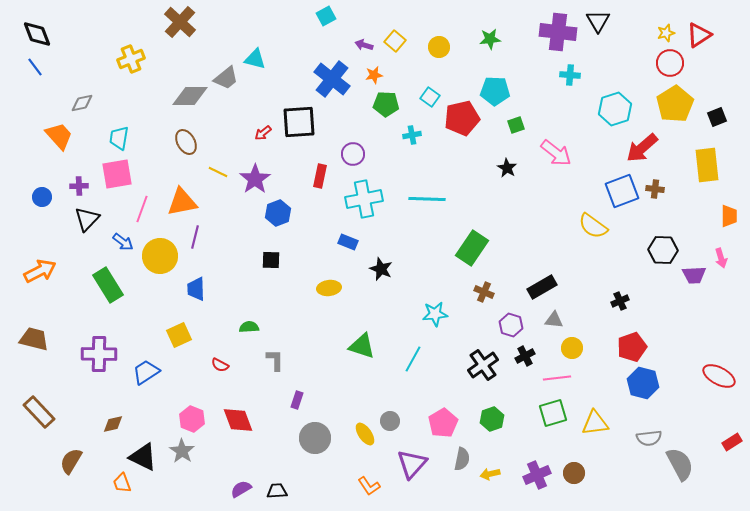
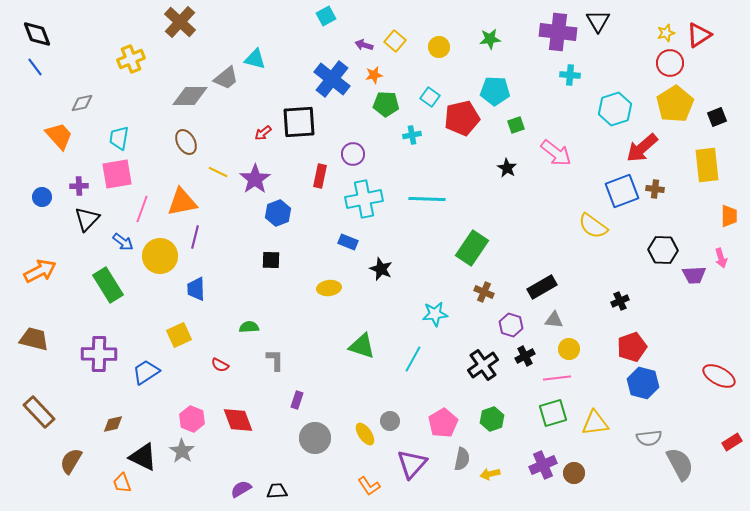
yellow circle at (572, 348): moved 3 px left, 1 px down
purple cross at (537, 475): moved 6 px right, 10 px up
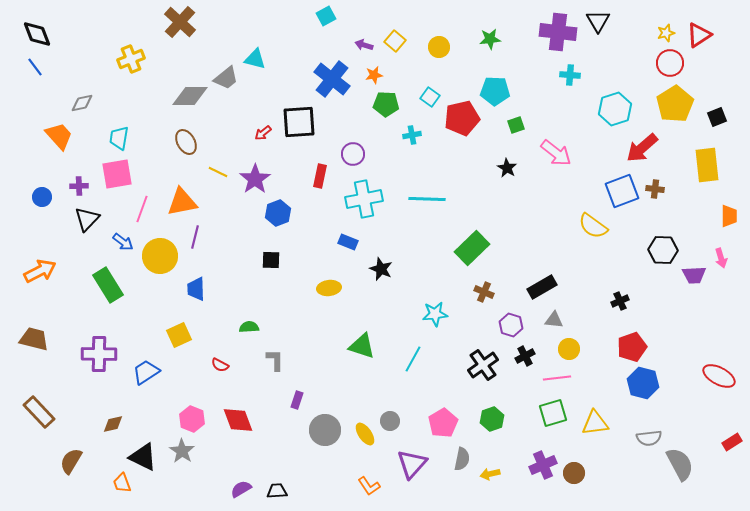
green rectangle at (472, 248): rotated 12 degrees clockwise
gray circle at (315, 438): moved 10 px right, 8 px up
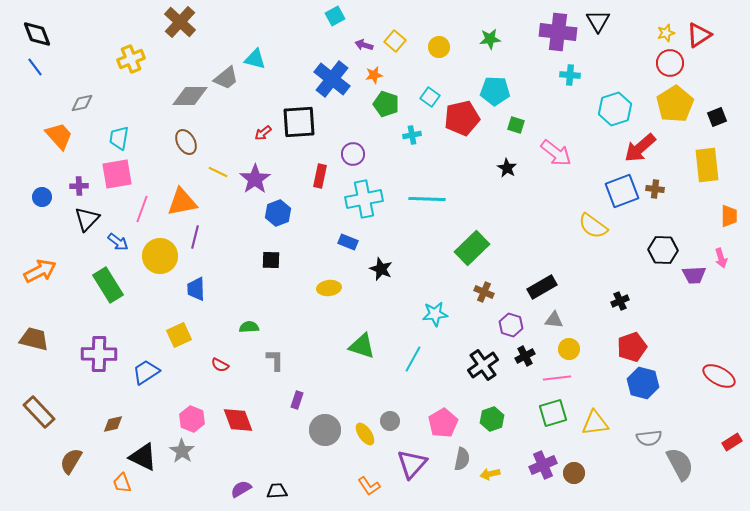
cyan square at (326, 16): moved 9 px right
green pentagon at (386, 104): rotated 15 degrees clockwise
green square at (516, 125): rotated 36 degrees clockwise
red arrow at (642, 148): moved 2 px left
blue arrow at (123, 242): moved 5 px left
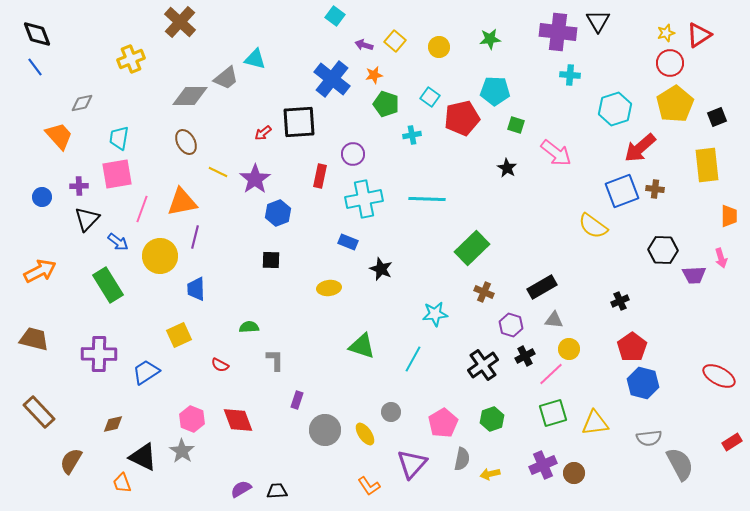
cyan square at (335, 16): rotated 24 degrees counterclockwise
red pentagon at (632, 347): rotated 16 degrees counterclockwise
pink line at (557, 378): moved 6 px left, 4 px up; rotated 36 degrees counterclockwise
gray circle at (390, 421): moved 1 px right, 9 px up
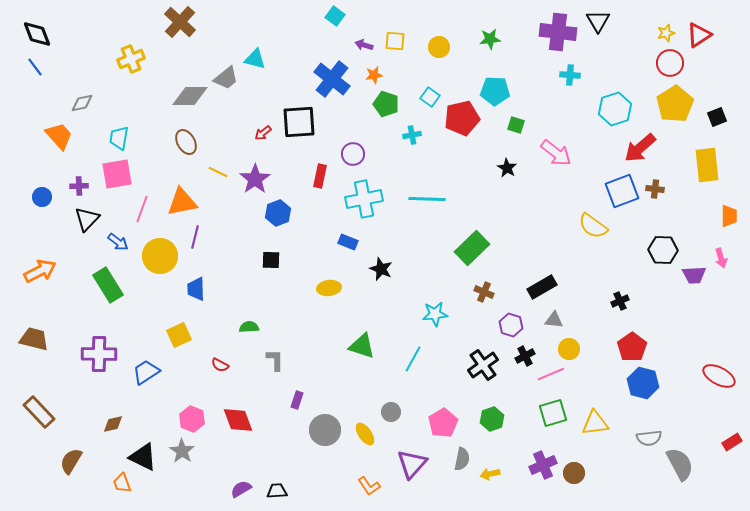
yellow square at (395, 41): rotated 35 degrees counterclockwise
pink line at (551, 374): rotated 20 degrees clockwise
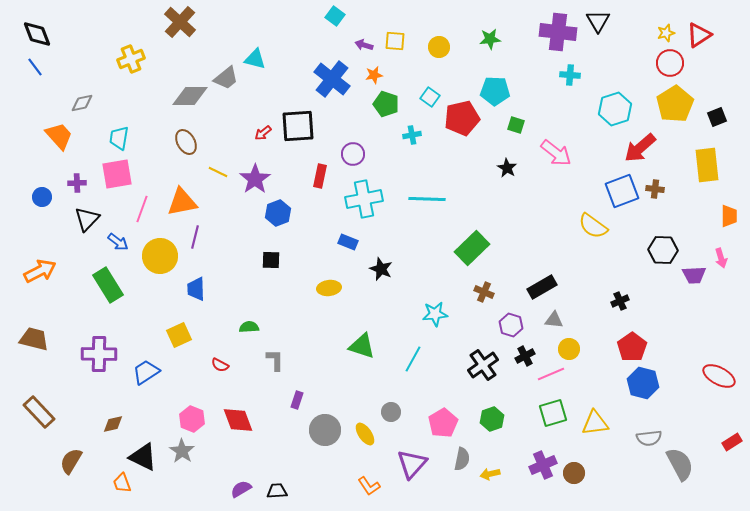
black square at (299, 122): moved 1 px left, 4 px down
purple cross at (79, 186): moved 2 px left, 3 px up
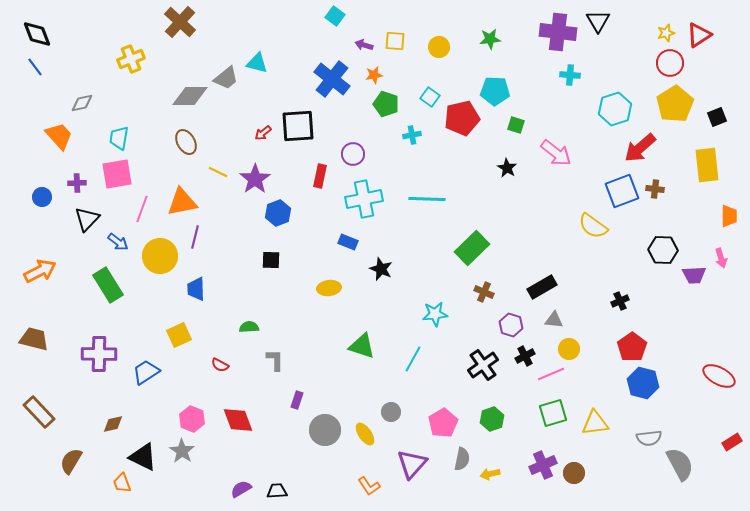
cyan triangle at (255, 59): moved 2 px right, 4 px down
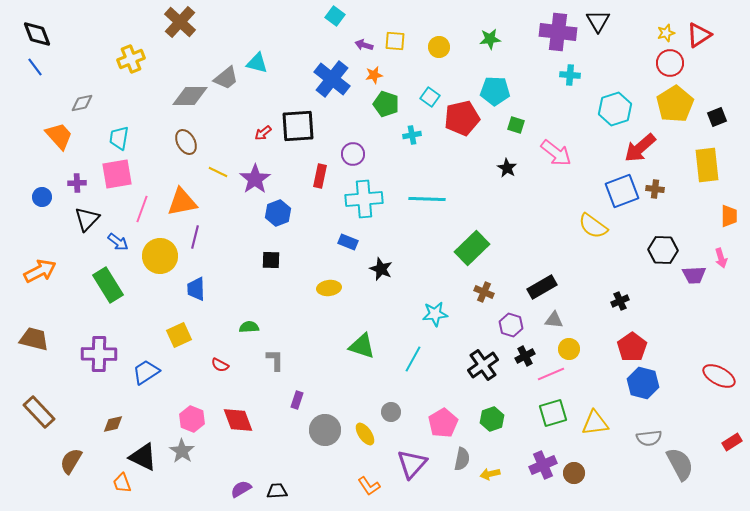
cyan cross at (364, 199): rotated 6 degrees clockwise
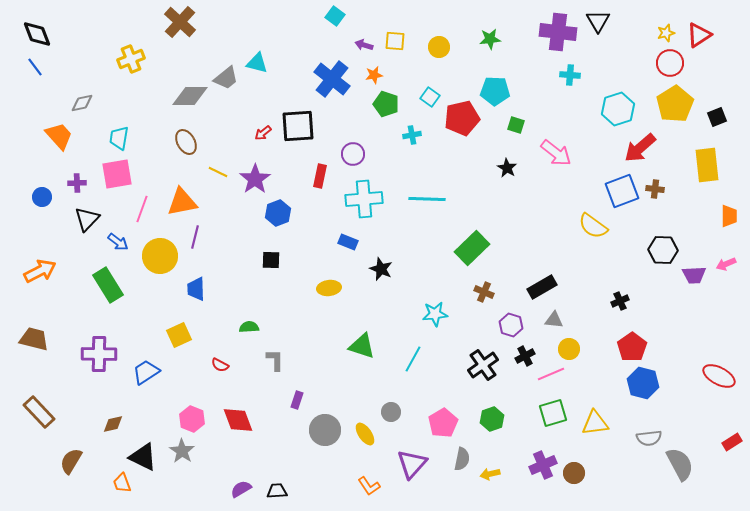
cyan hexagon at (615, 109): moved 3 px right
pink arrow at (721, 258): moved 5 px right, 6 px down; rotated 84 degrees clockwise
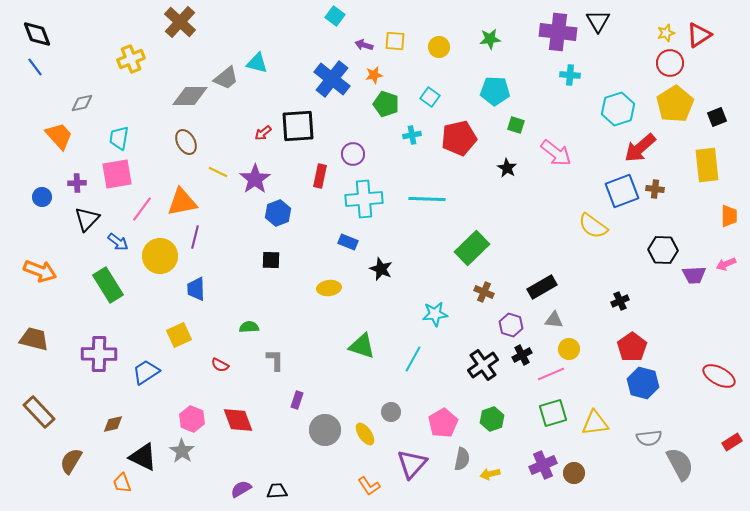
red pentagon at (462, 118): moved 3 px left, 20 px down
pink line at (142, 209): rotated 16 degrees clockwise
orange arrow at (40, 271): rotated 48 degrees clockwise
black cross at (525, 356): moved 3 px left, 1 px up
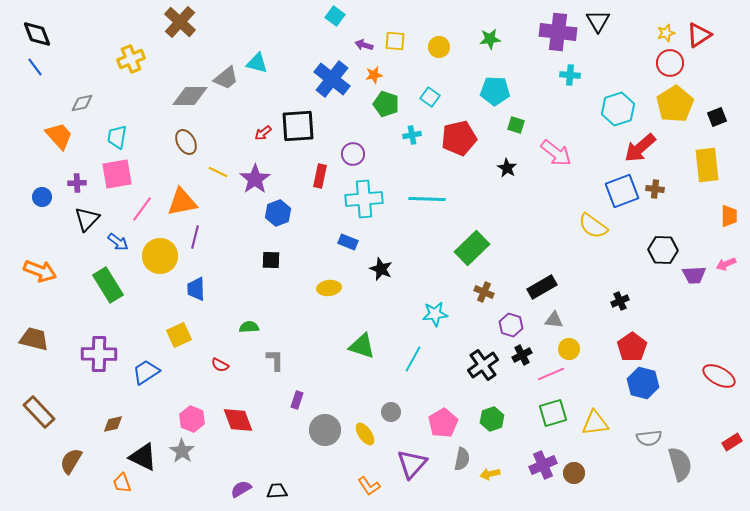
cyan trapezoid at (119, 138): moved 2 px left, 1 px up
gray semicircle at (680, 464): rotated 12 degrees clockwise
